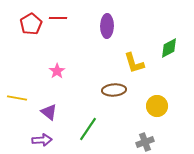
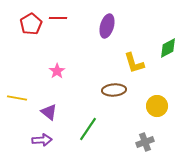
purple ellipse: rotated 15 degrees clockwise
green diamond: moved 1 px left
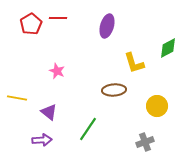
pink star: rotated 14 degrees counterclockwise
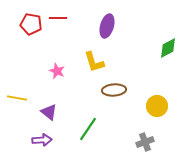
red pentagon: rotated 30 degrees counterclockwise
yellow L-shape: moved 40 px left, 1 px up
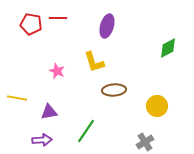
purple triangle: rotated 48 degrees counterclockwise
green line: moved 2 px left, 2 px down
gray cross: rotated 12 degrees counterclockwise
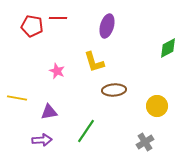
red pentagon: moved 1 px right, 2 px down
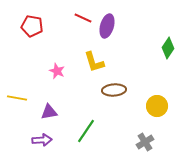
red line: moved 25 px right; rotated 24 degrees clockwise
green diamond: rotated 30 degrees counterclockwise
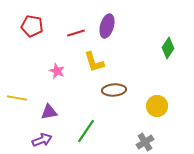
red line: moved 7 px left, 15 px down; rotated 42 degrees counterclockwise
purple arrow: rotated 18 degrees counterclockwise
